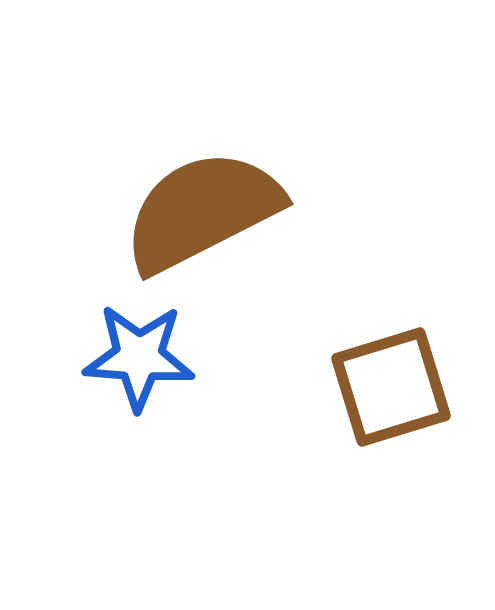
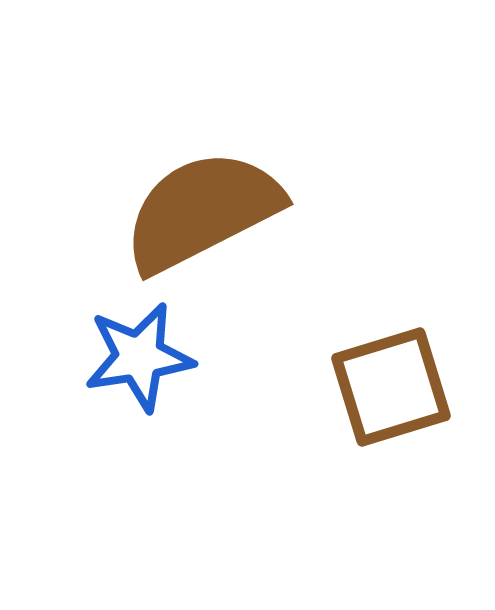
blue star: rotated 13 degrees counterclockwise
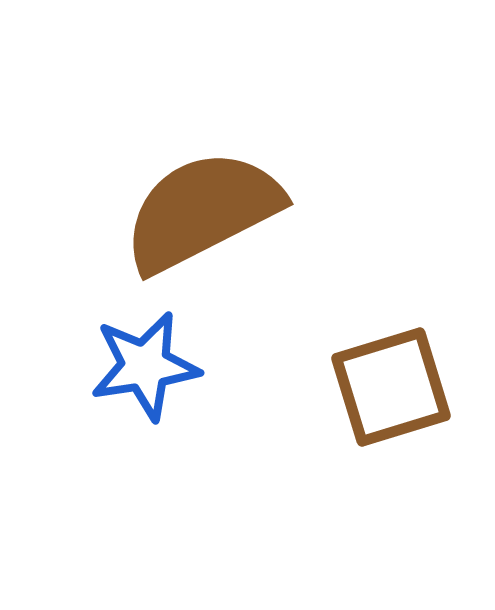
blue star: moved 6 px right, 9 px down
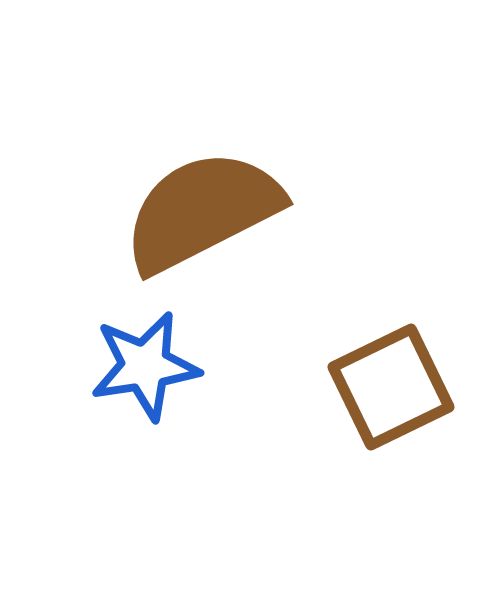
brown square: rotated 9 degrees counterclockwise
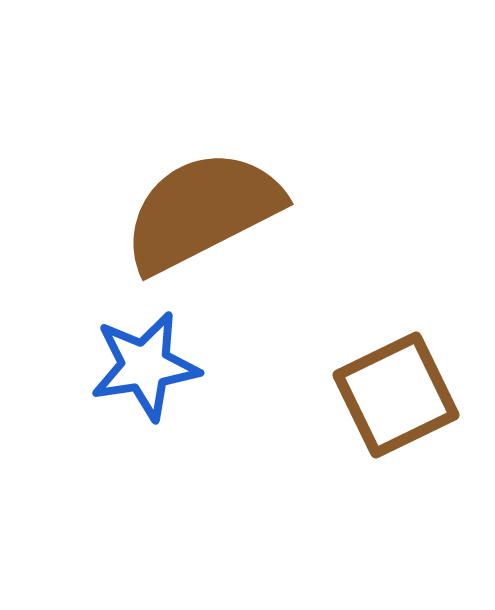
brown square: moved 5 px right, 8 px down
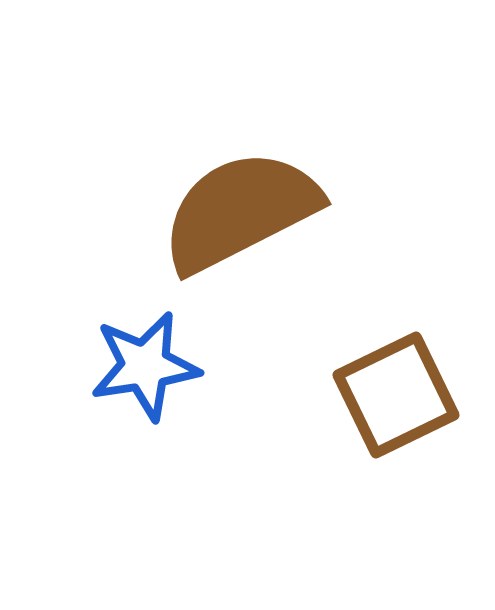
brown semicircle: moved 38 px right
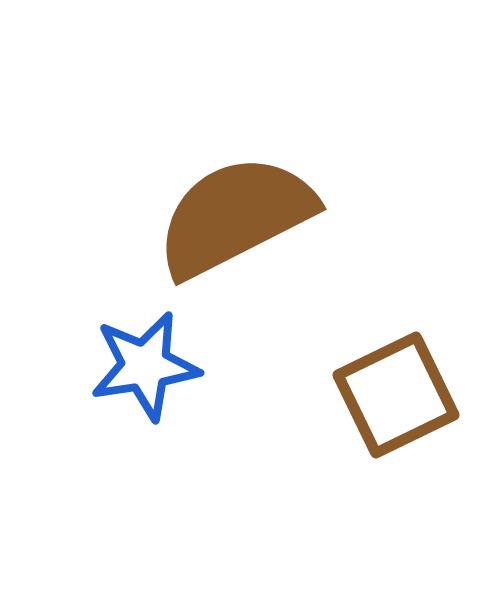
brown semicircle: moved 5 px left, 5 px down
